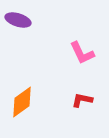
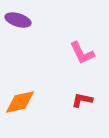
orange diamond: moved 2 px left; rotated 24 degrees clockwise
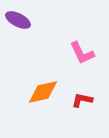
purple ellipse: rotated 10 degrees clockwise
orange diamond: moved 23 px right, 10 px up
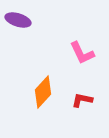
purple ellipse: rotated 10 degrees counterclockwise
orange diamond: rotated 36 degrees counterclockwise
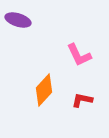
pink L-shape: moved 3 px left, 2 px down
orange diamond: moved 1 px right, 2 px up
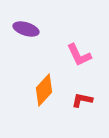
purple ellipse: moved 8 px right, 9 px down
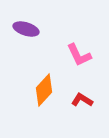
red L-shape: rotated 20 degrees clockwise
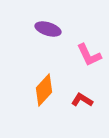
purple ellipse: moved 22 px right
pink L-shape: moved 10 px right
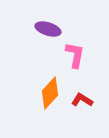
pink L-shape: moved 14 px left; rotated 144 degrees counterclockwise
orange diamond: moved 6 px right, 3 px down
